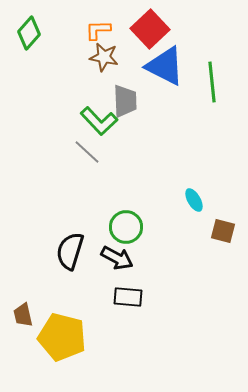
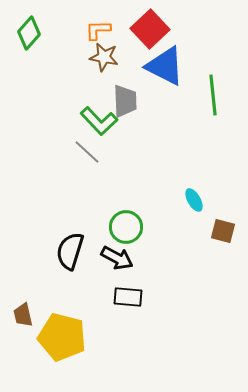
green line: moved 1 px right, 13 px down
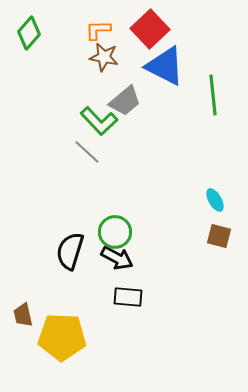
gray trapezoid: rotated 52 degrees clockwise
cyan ellipse: moved 21 px right
green circle: moved 11 px left, 5 px down
brown square: moved 4 px left, 5 px down
yellow pentagon: rotated 12 degrees counterclockwise
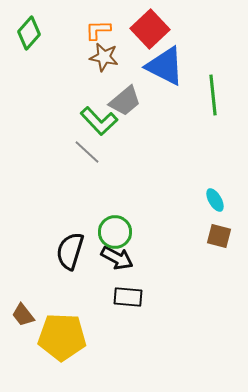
brown trapezoid: rotated 25 degrees counterclockwise
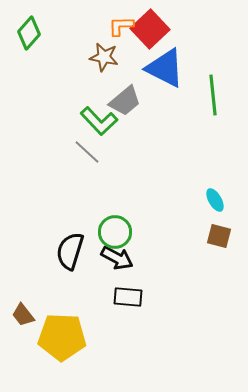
orange L-shape: moved 23 px right, 4 px up
blue triangle: moved 2 px down
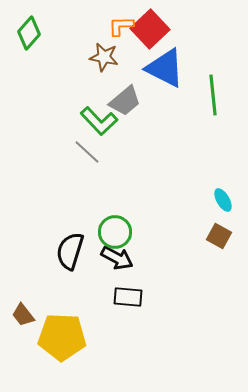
cyan ellipse: moved 8 px right
brown square: rotated 15 degrees clockwise
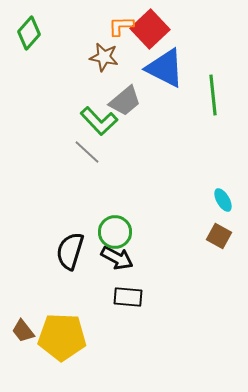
brown trapezoid: moved 16 px down
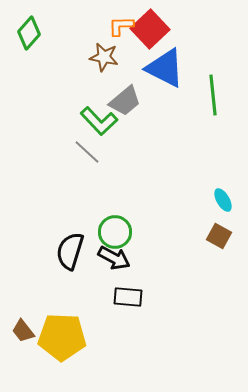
black arrow: moved 3 px left
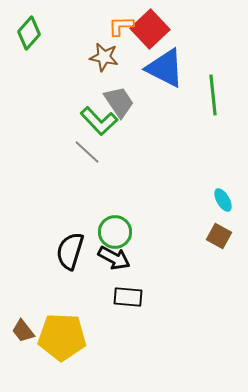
gray trapezoid: moved 6 px left, 1 px down; rotated 84 degrees counterclockwise
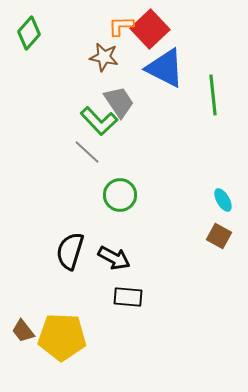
green circle: moved 5 px right, 37 px up
